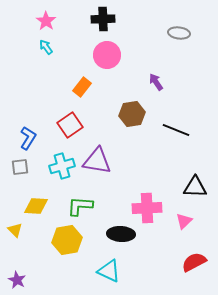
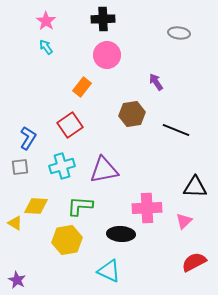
purple triangle: moved 7 px right, 9 px down; rotated 20 degrees counterclockwise
yellow triangle: moved 7 px up; rotated 14 degrees counterclockwise
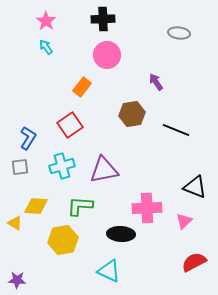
black triangle: rotated 20 degrees clockwise
yellow hexagon: moved 4 px left
purple star: rotated 24 degrees counterclockwise
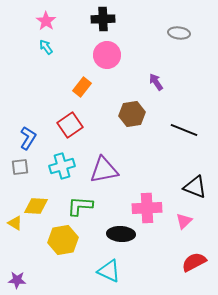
black line: moved 8 px right
